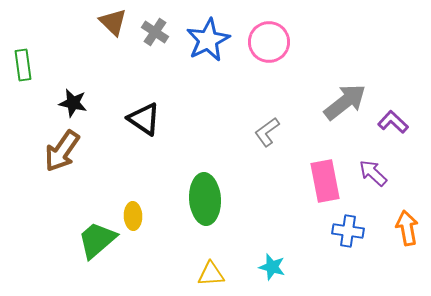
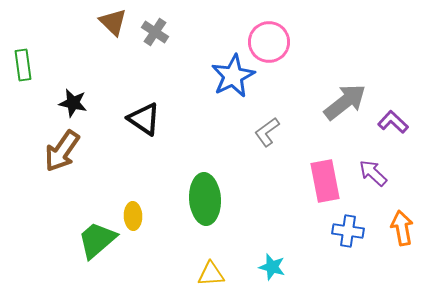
blue star: moved 25 px right, 36 px down
orange arrow: moved 5 px left
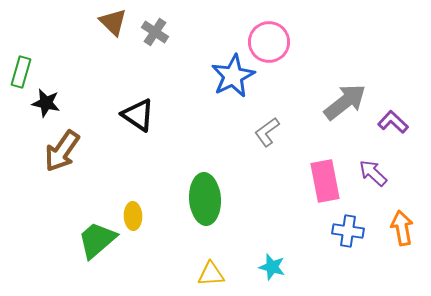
green rectangle: moved 2 px left, 7 px down; rotated 24 degrees clockwise
black star: moved 27 px left
black triangle: moved 6 px left, 4 px up
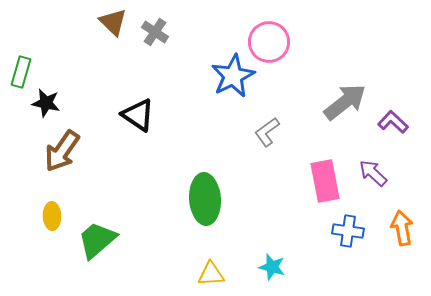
yellow ellipse: moved 81 px left
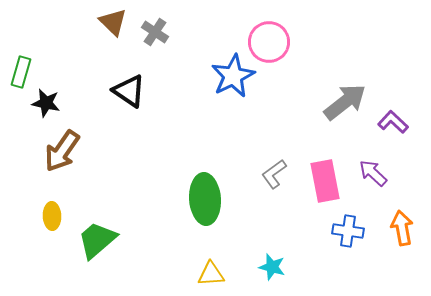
black triangle: moved 9 px left, 24 px up
gray L-shape: moved 7 px right, 42 px down
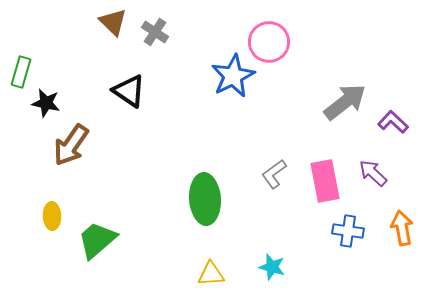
brown arrow: moved 9 px right, 6 px up
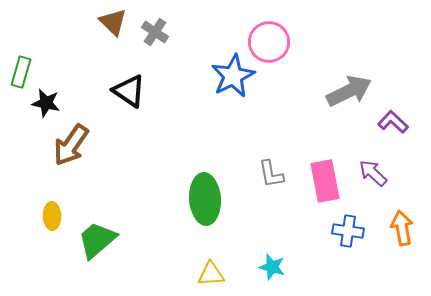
gray arrow: moved 4 px right, 11 px up; rotated 12 degrees clockwise
gray L-shape: moved 3 px left; rotated 64 degrees counterclockwise
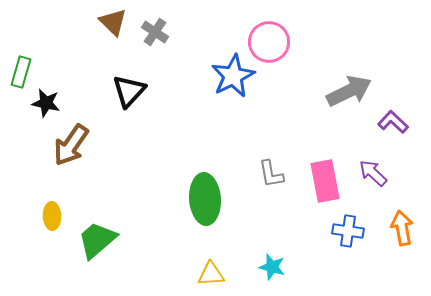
black triangle: rotated 39 degrees clockwise
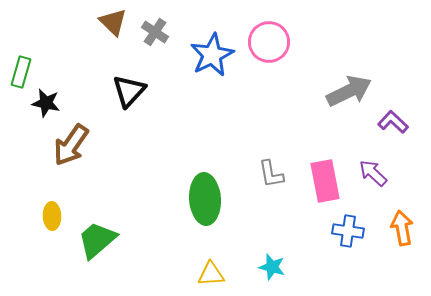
blue star: moved 21 px left, 21 px up
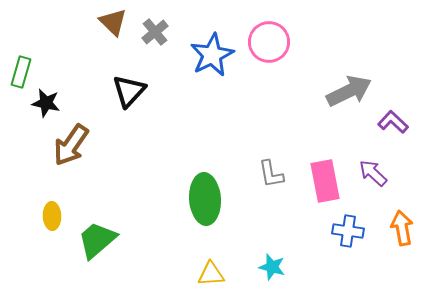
gray cross: rotated 16 degrees clockwise
